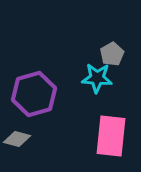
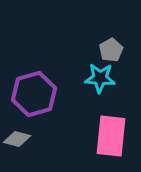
gray pentagon: moved 1 px left, 4 px up
cyan star: moved 3 px right
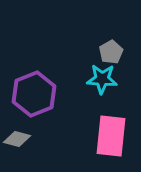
gray pentagon: moved 2 px down
cyan star: moved 2 px right, 1 px down
purple hexagon: rotated 6 degrees counterclockwise
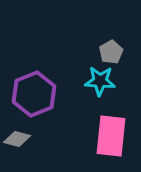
cyan star: moved 2 px left, 2 px down
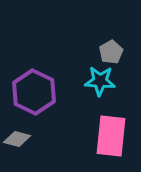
purple hexagon: moved 2 px up; rotated 12 degrees counterclockwise
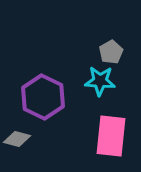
purple hexagon: moved 9 px right, 5 px down
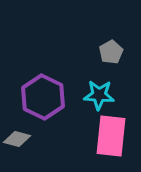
cyan star: moved 1 px left, 14 px down
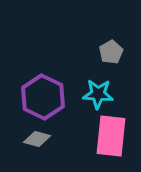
cyan star: moved 1 px left, 1 px up
gray diamond: moved 20 px right
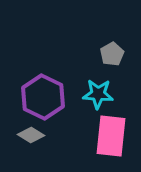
gray pentagon: moved 1 px right, 2 px down
gray diamond: moved 6 px left, 4 px up; rotated 16 degrees clockwise
